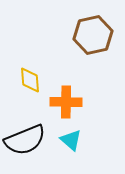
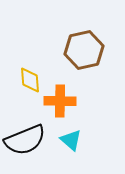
brown hexagon: moved 9 px left, 15 px down
orange cross: moved 6 px left, 1 px up
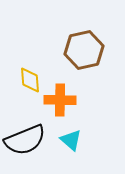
orange cross: moved 1 px up
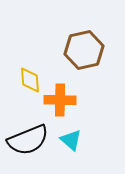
black semicircle: moved 3 px right
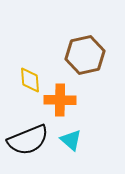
brown hexagon: moved 1 px right, 5 px down
